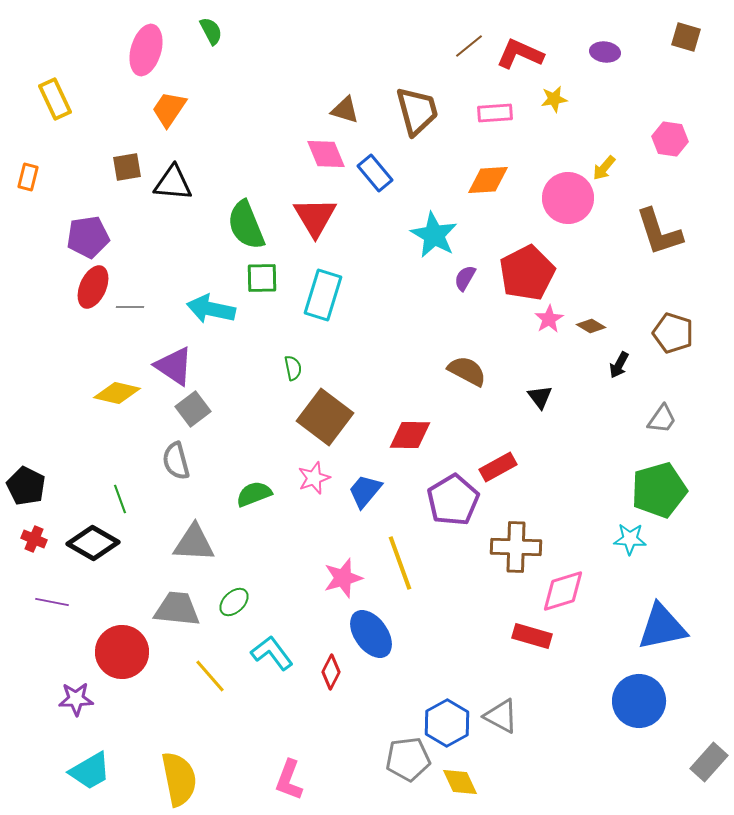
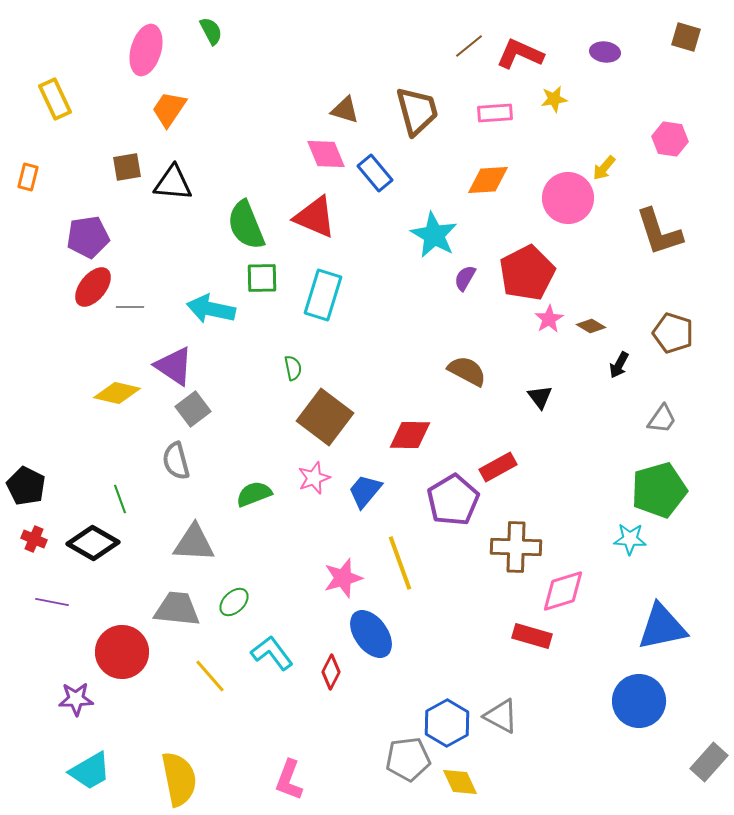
red triangle at (315, 217): rotated 36 degrees counterclockwise
red ellipse at (93, 287): rotated 15 degrees clockwise
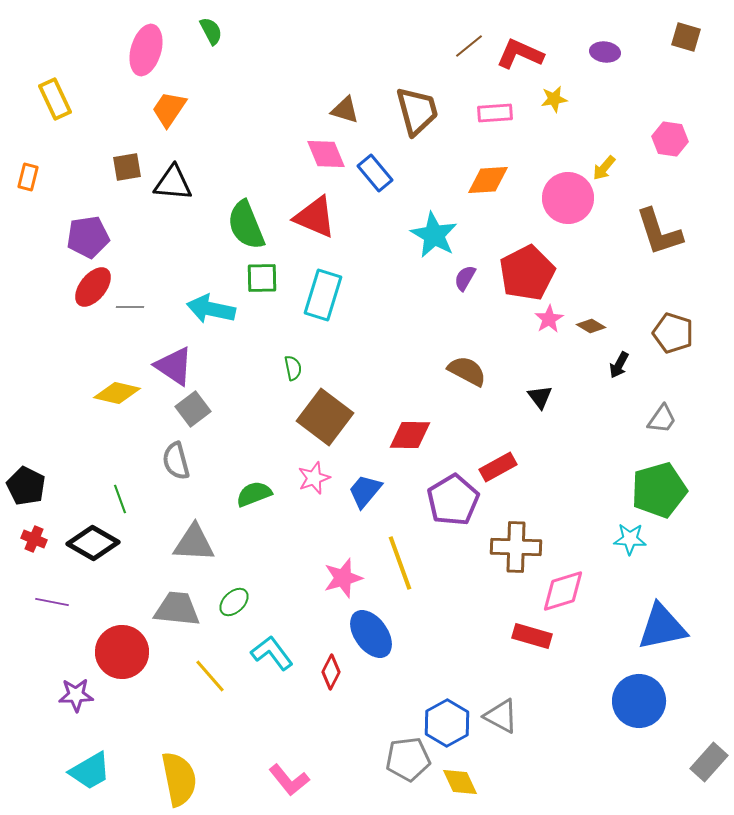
purple star at (76, 699): moved 4 px up
pink L-shape at (289, 780): rotated 60 degrees counterclockwise
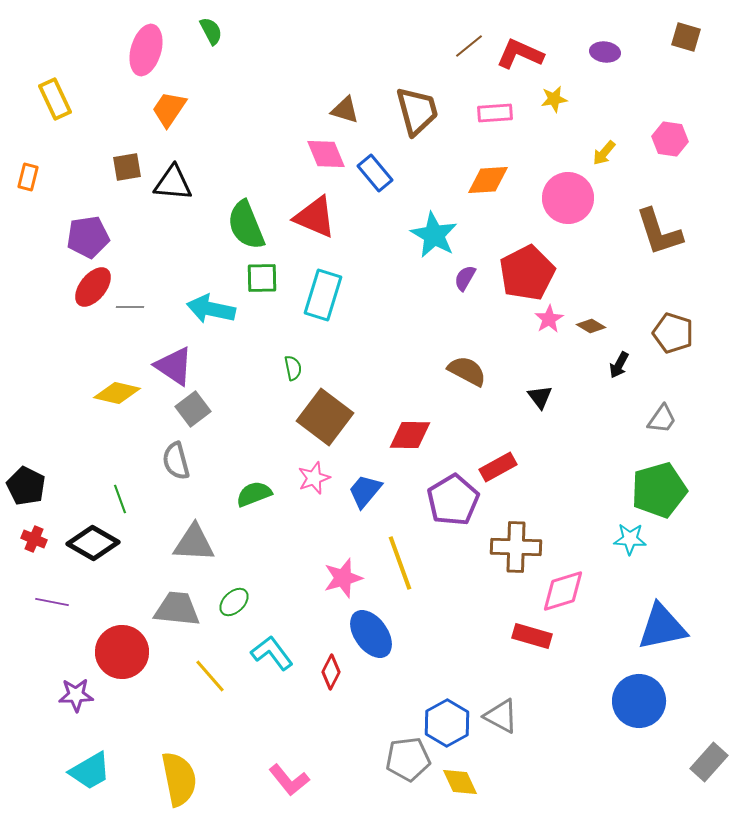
yellow arrow at (604, 168): moved 15 px up
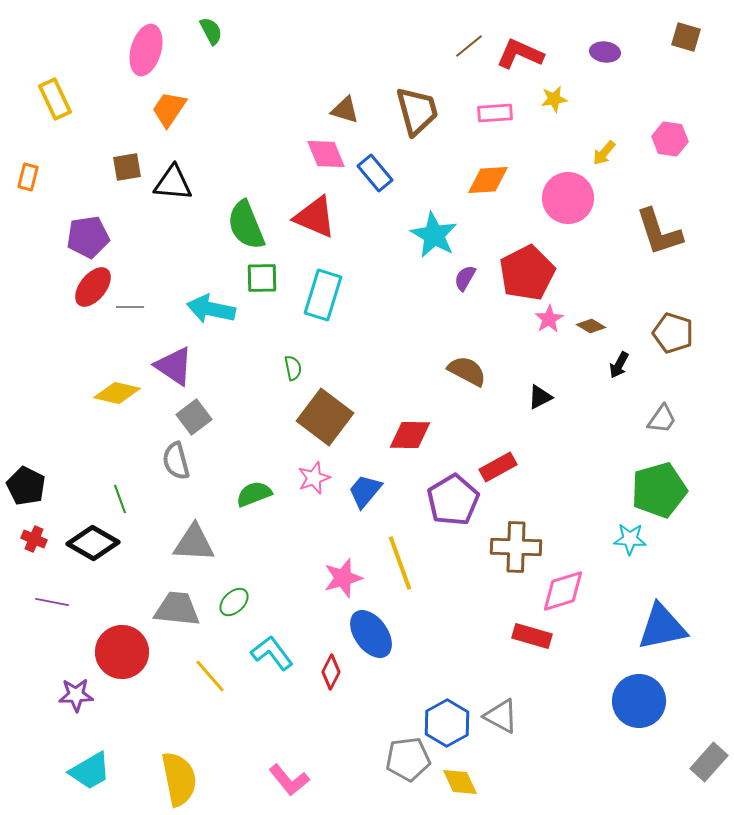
black triangle at (540, 397): rotated 40 degrees clockwise
gray square at (193, 409): moved 1 px right, 8 px down
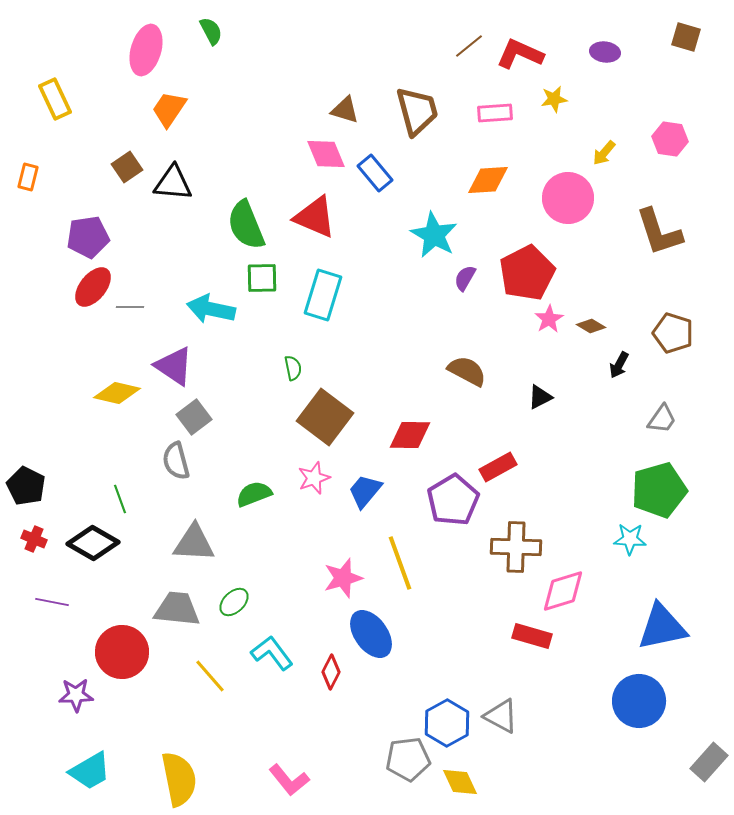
brown square at (127, 167): rotated 24 degrees counterclockwise
